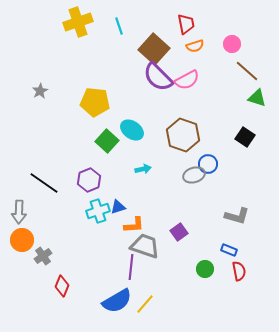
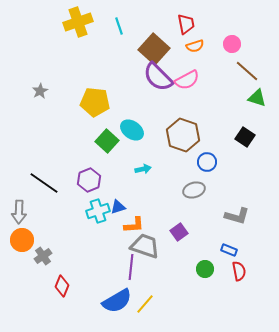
blue circle: moved 1 px left, 2 px up
gray ellipse: moved 15 px down
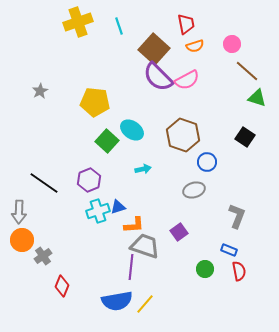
gray L-shape: rotated 85 degrees counterclockwise
blue semicircle: rotated 20 degrees clockwise
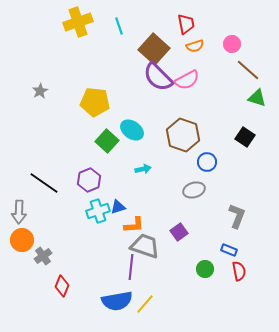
brown line: moved 1 px right, 1 px up
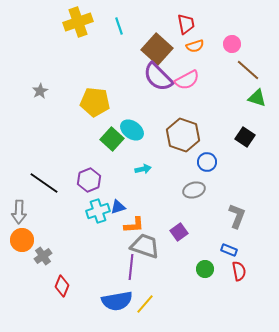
brown square: moved 3 px right
green square: moved 5 px right, 2 px up
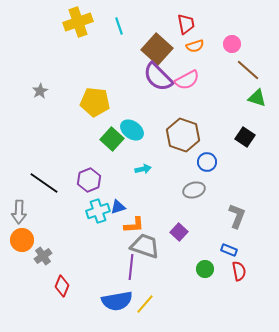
purple square: rotated 12 degrees counterclockwise
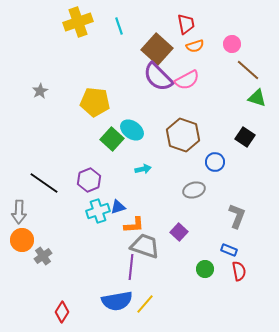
blue circle: moved 8 px right
red diamond: moved 26 px down; rotated 10 degrees clockwise
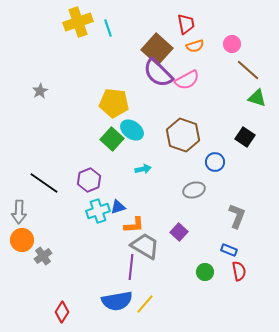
cyan line: moved 11 px left, 2 px down
purple semicircle: moved 4 px up
yellow pentagon: moved 19 px right, 1 px down
gray trapezoid: rotated 12 degrees clockwise
green circle: moved 3 px down
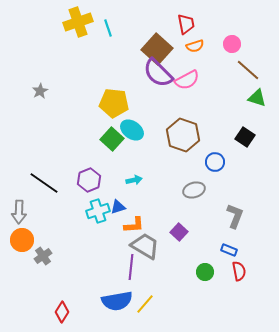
cyan arrow: moved 9 px left, 11 px down
gray L-shape: moved 2 px left
